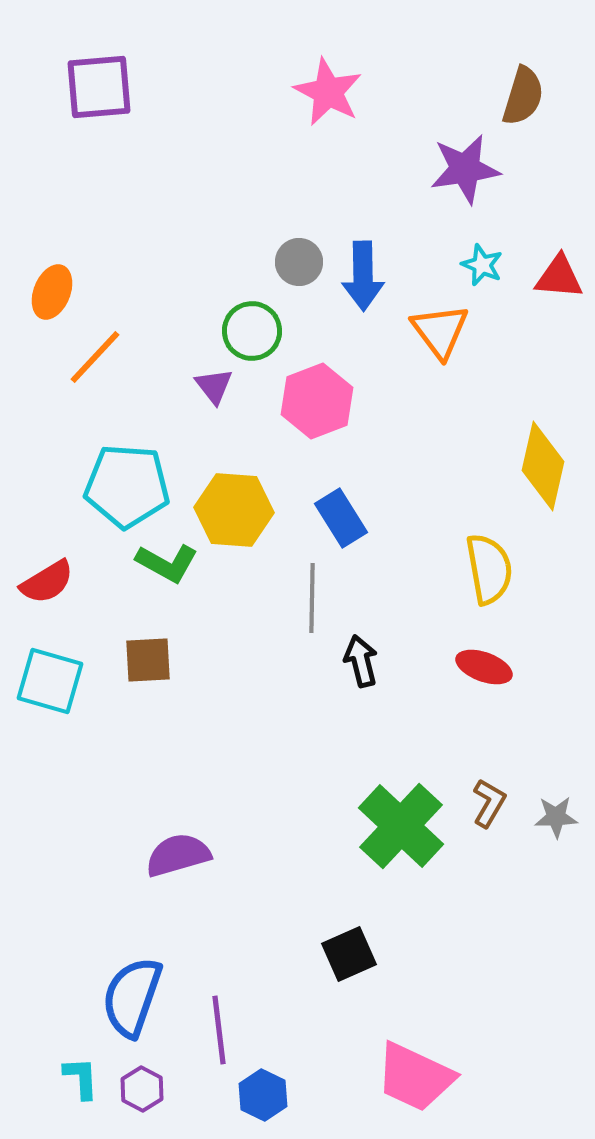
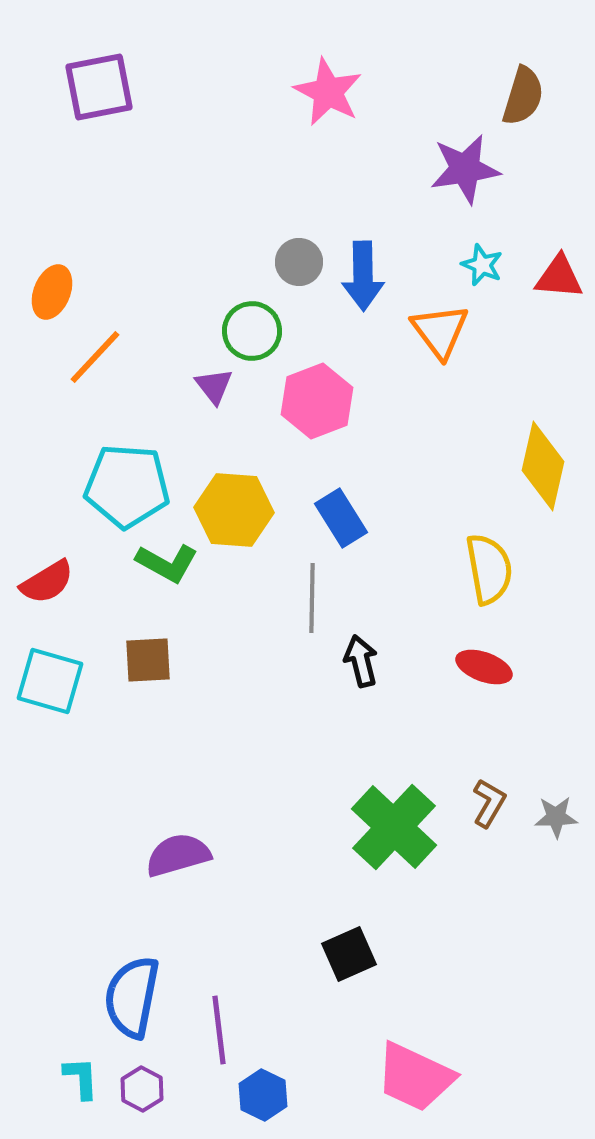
purple square: rotated 6 degrees counterclockwise
green cross: moved 7 px left, 1 px down
blue semicircle: rotated 8 degrees counterclockwise
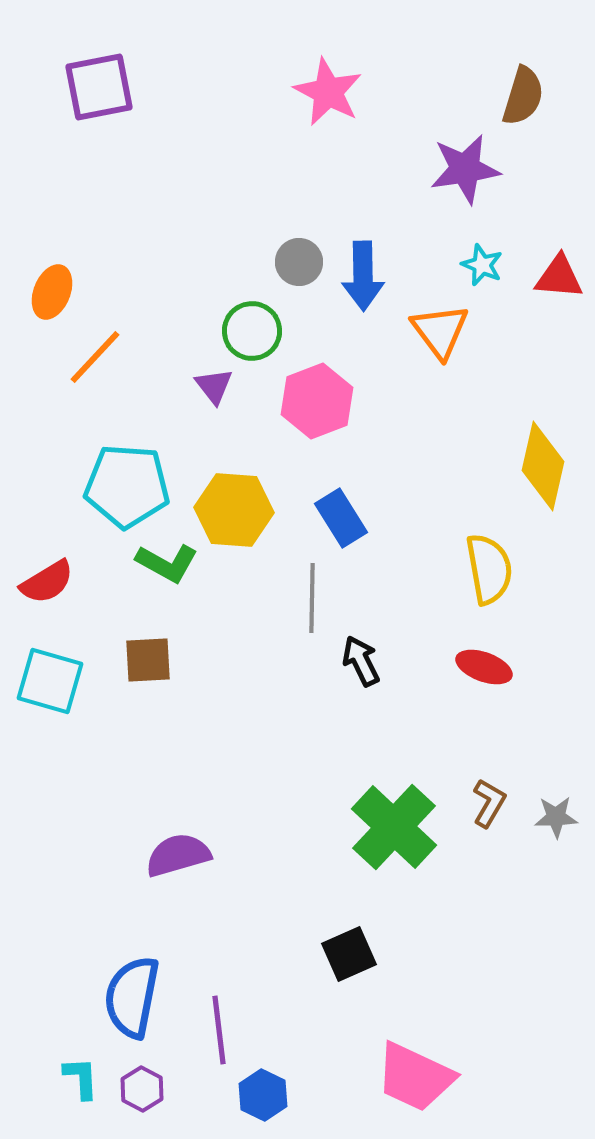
black arrow: rotated 12 degrees counterclockwise
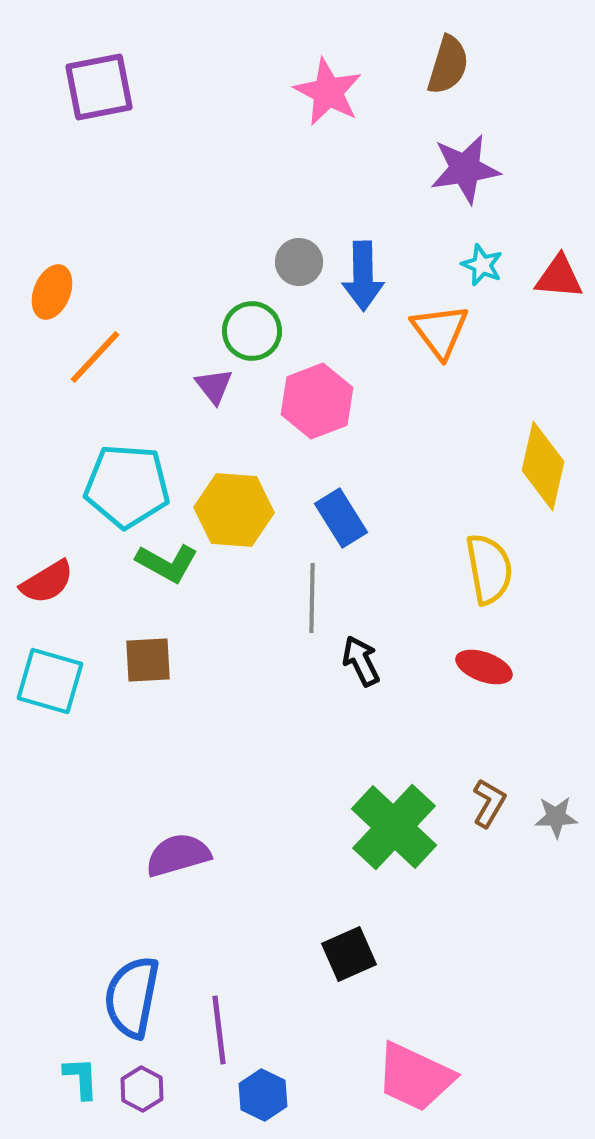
brown semicircle: moved 75 px left, 31 px up
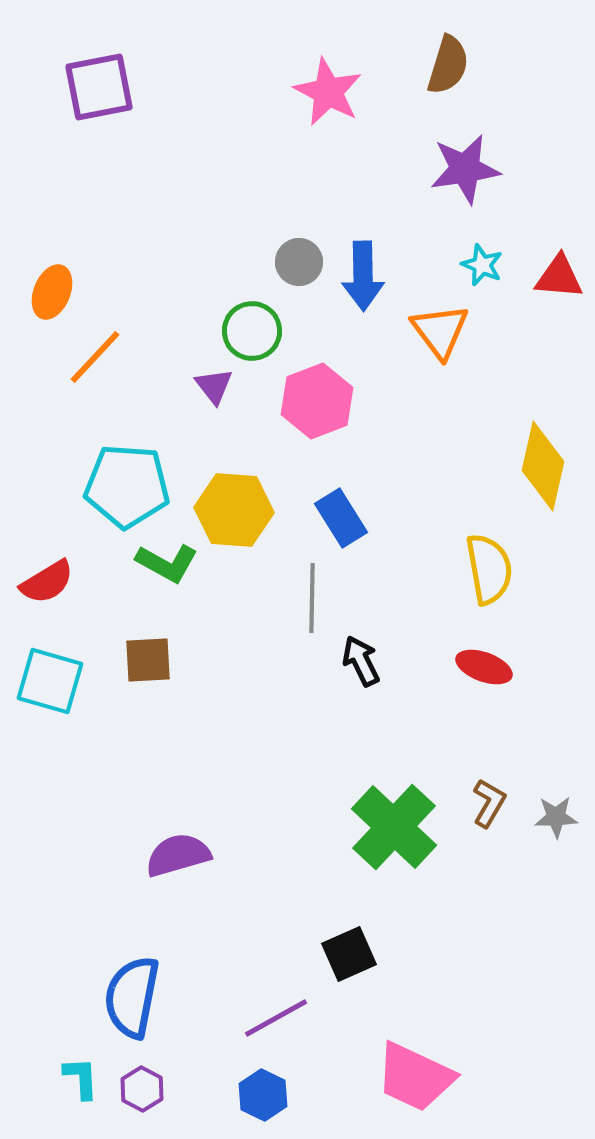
purple line: moved 57 px right, 12 px up; rotated 68 degrees clockwise
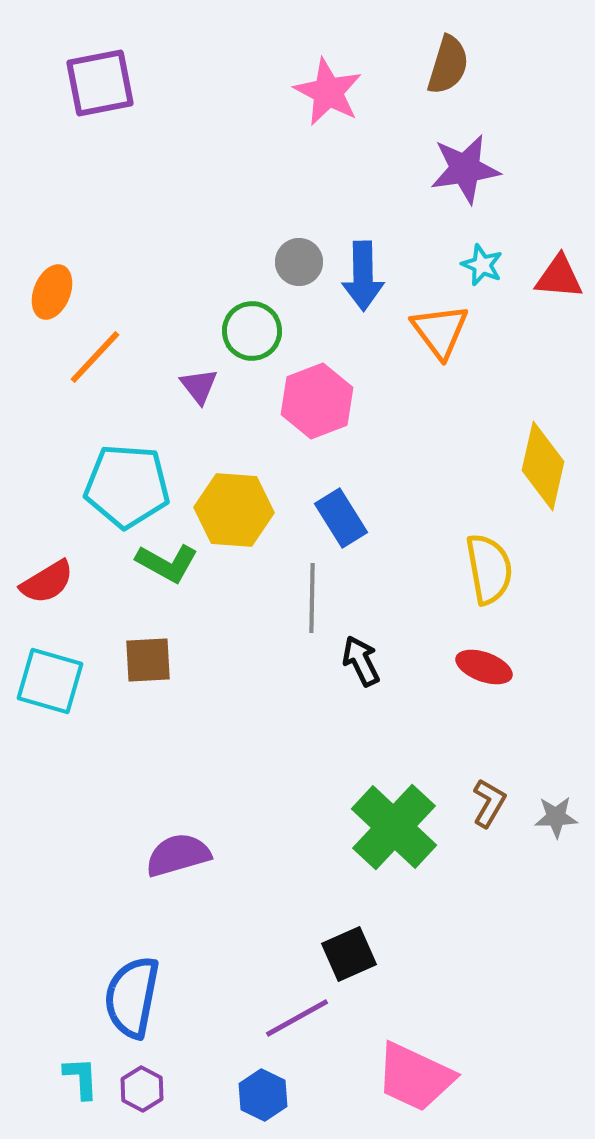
purple square: moved 1 px right, 4 px up
purple triangle: moved 15 px left
purple line: moved 21 px right
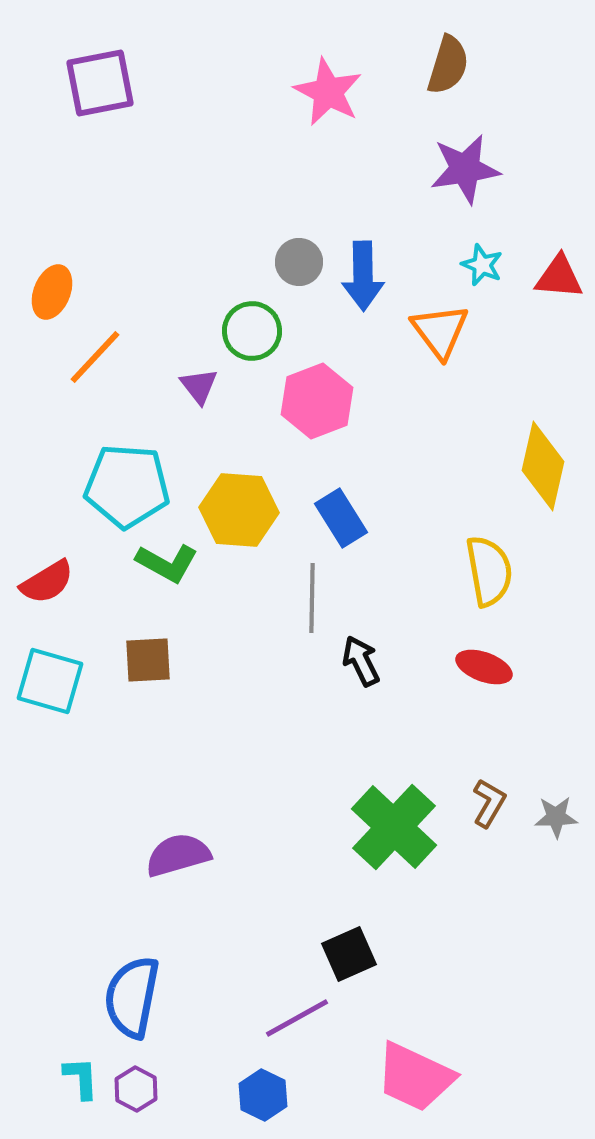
yellow hexagon: moved 5 px right
yellow semicircle: moved 2 px down
purple hexagon: moved 6 px left
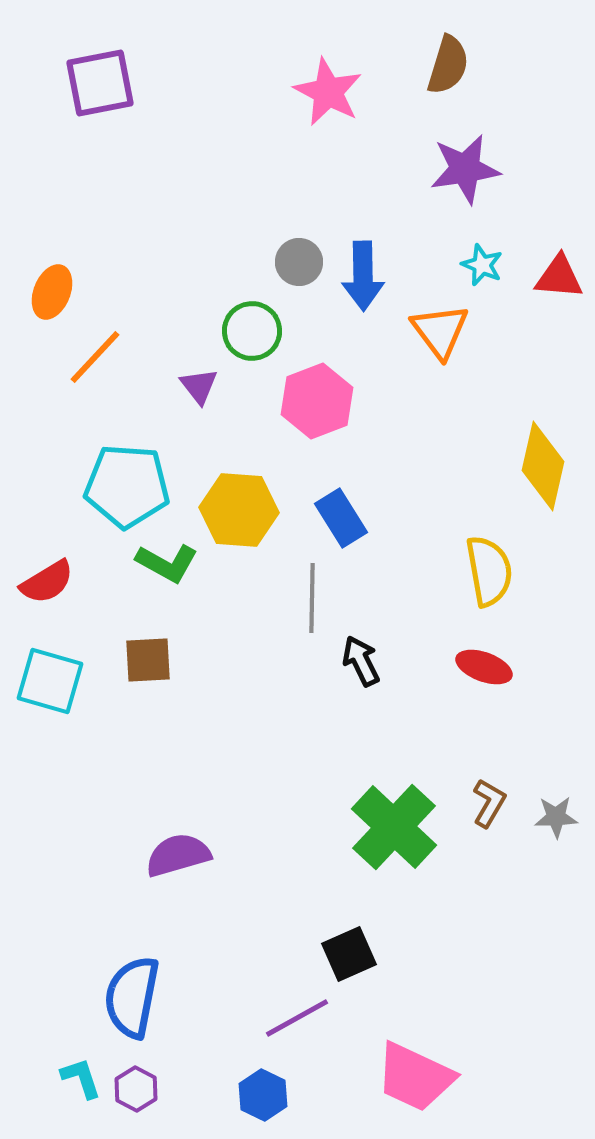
cyan L-shape: rotated 15 degrees counterclockwise
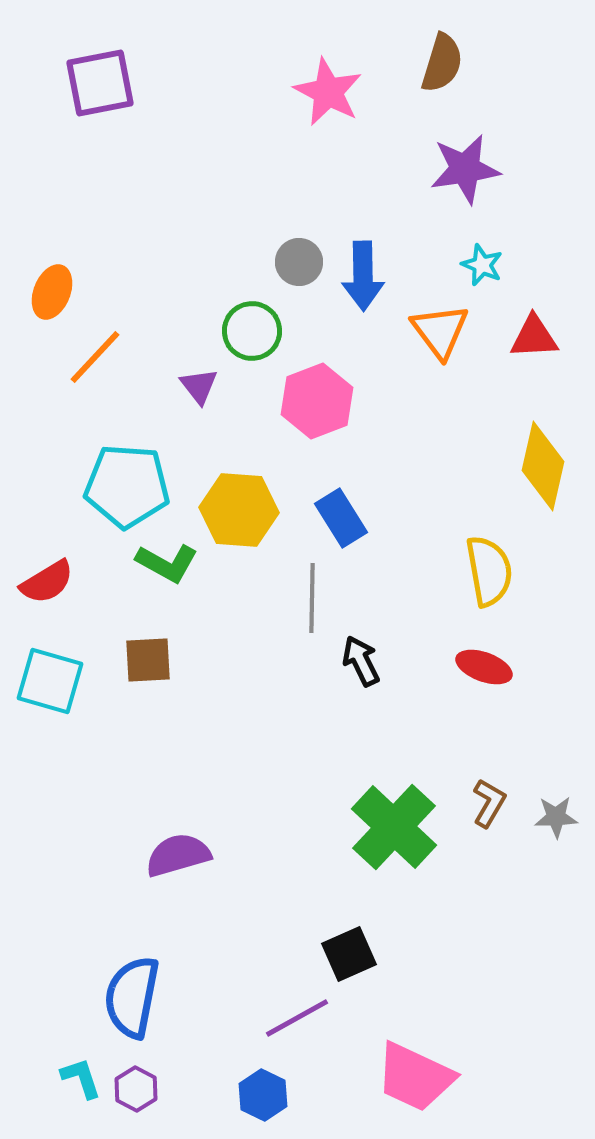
brown semicircle: moved 6 px left, 2 px up
red triangle: moved 25 px left, 60 px down; rotated 8 degrees counterclockwise
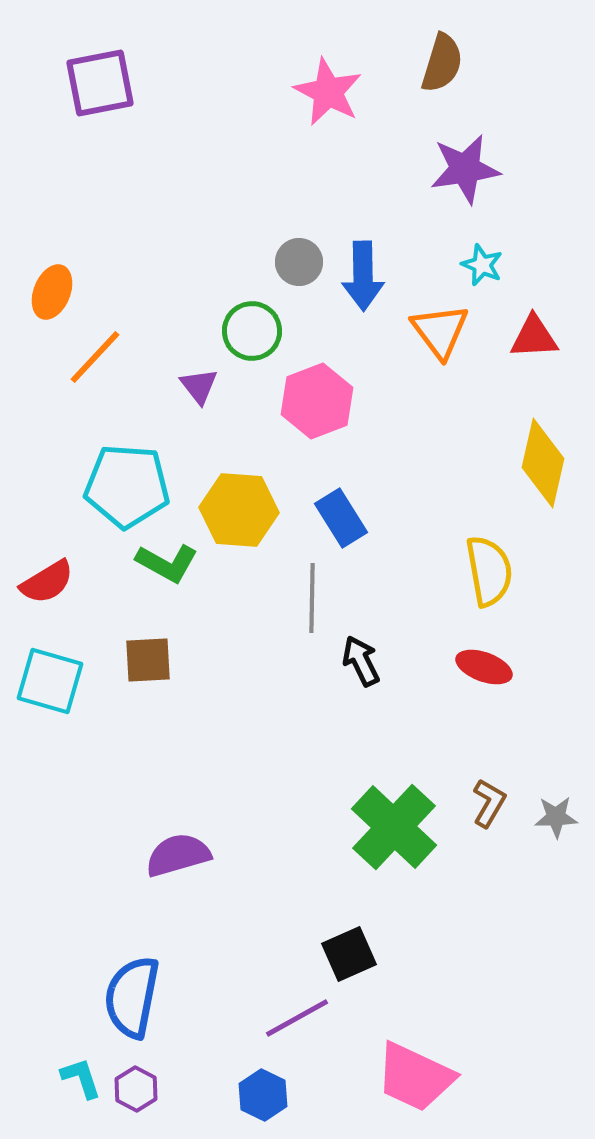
yellow diamond: moved 3 px up
